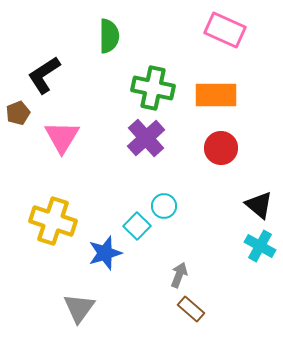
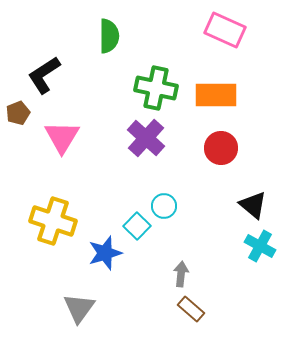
green cross: moved 3 px right
purple cross: rotated 6 degrees counterclockwise
black triangle: moved 6 px left
gray arrow: moved 2 px right, 1 px up; rotated 15 degrees counterclockwise
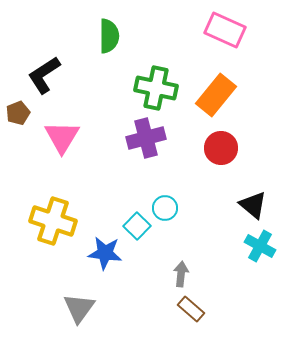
orange rectangle: rotated 51 degrees counterclockwise
purple cross: rotated 33 degrees clockwise
cyan circle: moved 1 px right, 2 px down
blue star: rotated 24 degrees clockwise
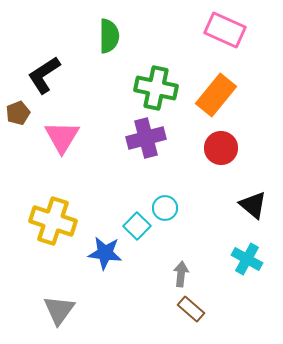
cyan cross: moved 13 px left, 13 px down
gray triangle: moved 20 px left, 2 px down
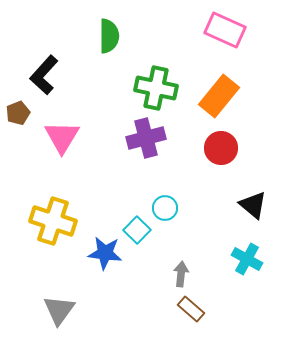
black L-shape: rotated 15 degrees counterclockwise
orange rectangle: moved 3 px right, 1 px down
cyan square: moved 4 px down
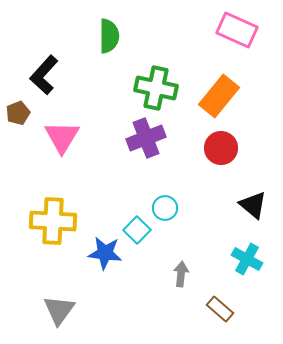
pink rectangle: moved 12 px right
purple cross: rotated 6 degrees counterclockwise
yellow cross: rotated 15 degrees counterclockwise
brown rectangle: moved 29 px right
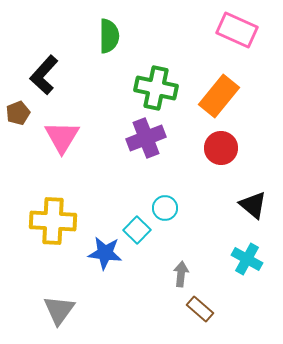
brown rectangle: moved 20 px left
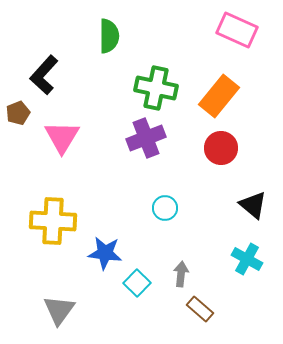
cyan square: moved 53 px down
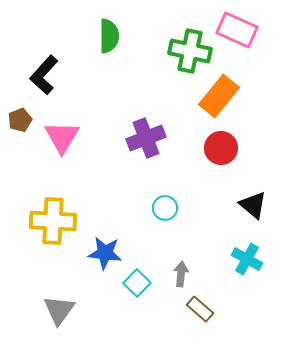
green cross: moved 34 px right, 37 px up
brown pentagon: moved 2 px right, 7 px down
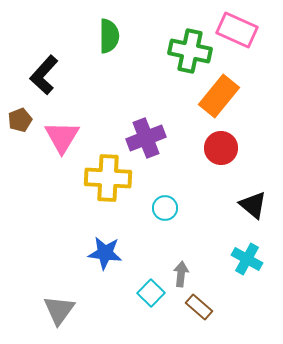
yellow cross: moved 55 px right, 43 px up
cyan square: moved 14 px right, 10 px down
brown rectangle: moved 1 px left, 2 px up
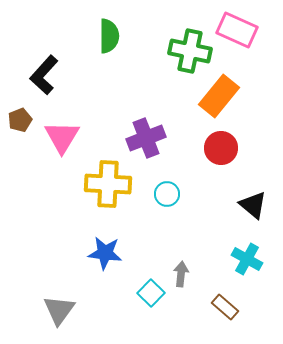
yellow cross: moved 6 px down
cyan circle: moved 2 px right, 14 px up
brown rectangle: moved 26 px right
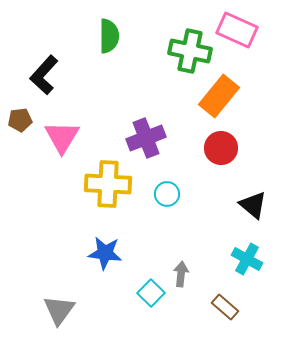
brown pentagon: rotated 15 degrees clockwise
